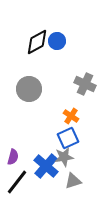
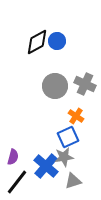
gray circle: moved 26 px right, 3 px up
orange cross: moved 5 px right
blue square: moved 1 px up
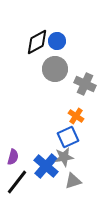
gray circle: moved 17 px up
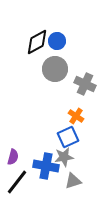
blue cross: rotated 30 degrees counterclockwise
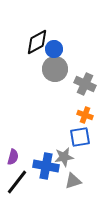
blue circle: moved 3 px left, 8 px down
orange cross: moved 9 px right, 1 px up; rotated 14 degrees counterclockwise
blue square: moved 12 px right; rotated 15 degrees clockwise
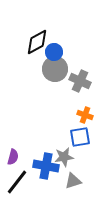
blue circle: moved 3 px down
gray cross: moved 5 px left, 3 px up
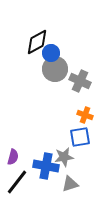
blue circle: moved 3 px left, 1 px down
gray triangle: moved 3 px left, 3 px down
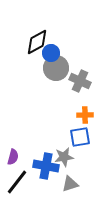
gray circle: moved 1 px right, 1 px up
orange cross: rotated 21 degrees counterclockwise
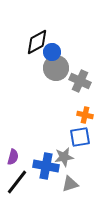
blue circle: moved 1 px right, 1 px up
orange cross: rotated 14 degrees clockwise
